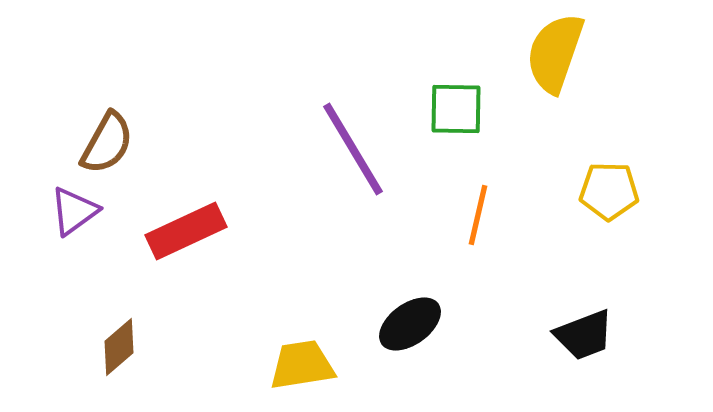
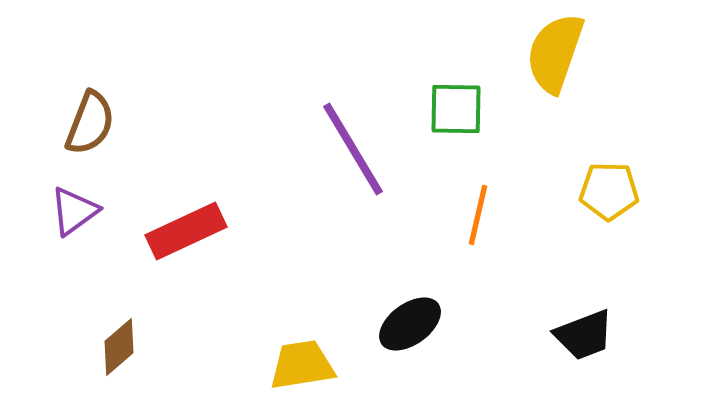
brown semicircle: moved 17 px left, 20 px up; rotated 8 degrees counterclockwise
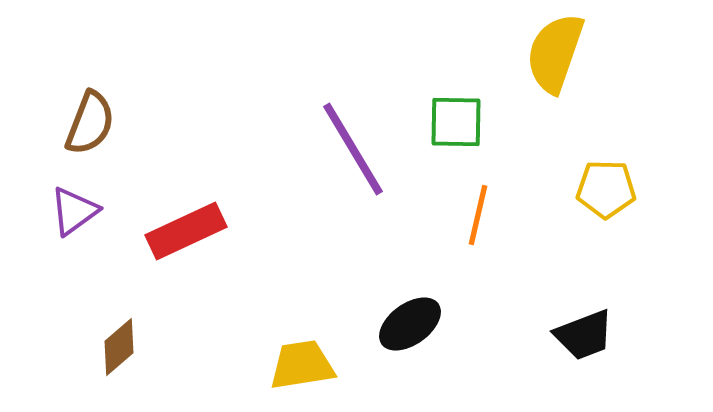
green square: moved 13 px down
yellow pentagon: moved 3 px left, 2 px up
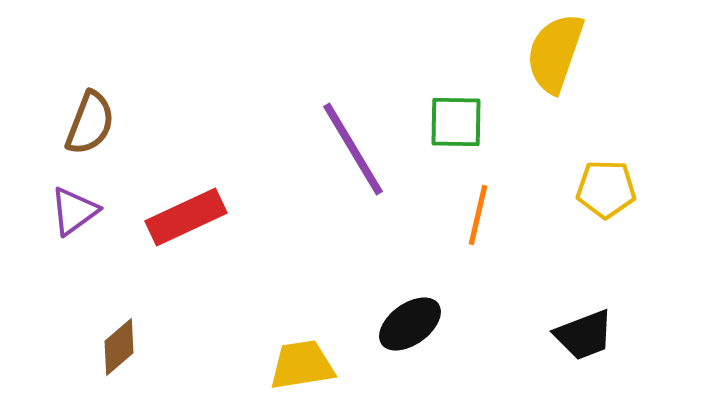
red rectangle: moved 14 px up
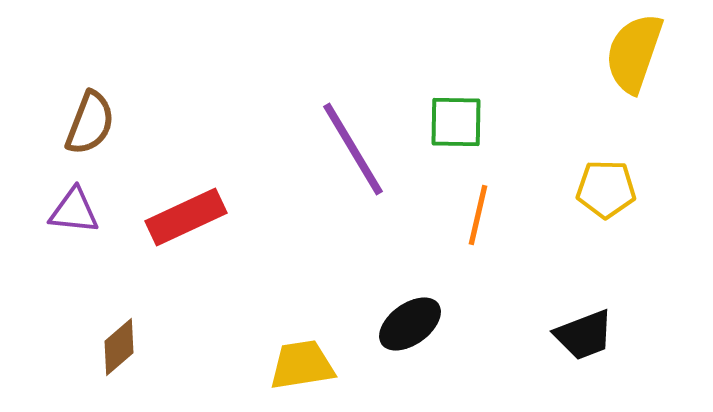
yellow semicircle: moved 79 px right
purple triangle: rotated 42 degrees clockwise
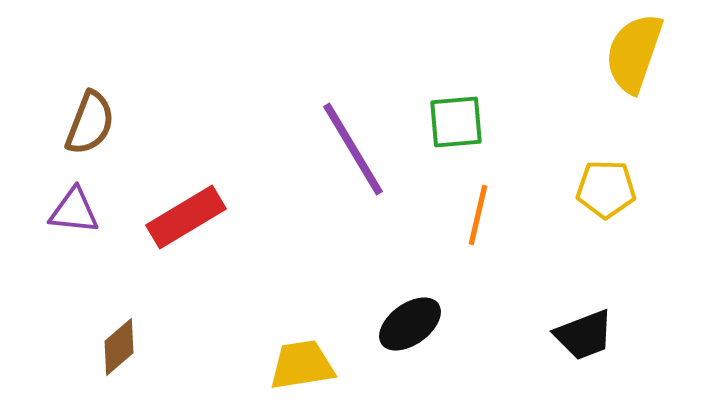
green square: rotated 6 degrees counterclockwise
red rectangle: rotated 6 degrees counterclockwise
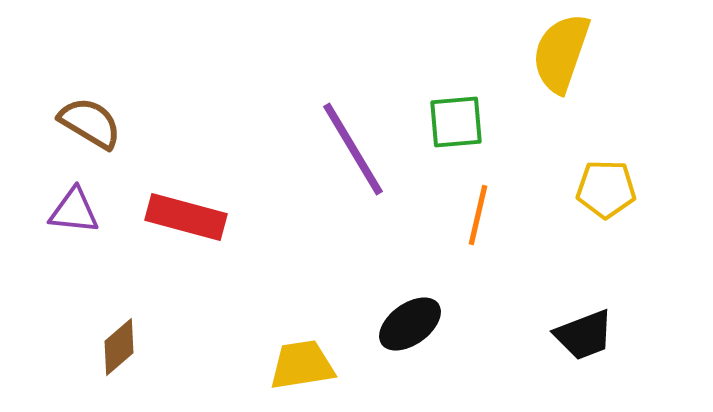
yellow semicircle: moved 73 px left
brown semicircle: rotated 80 degrees counterclockwise
red rectangle: rotated 46 degrees clockwise
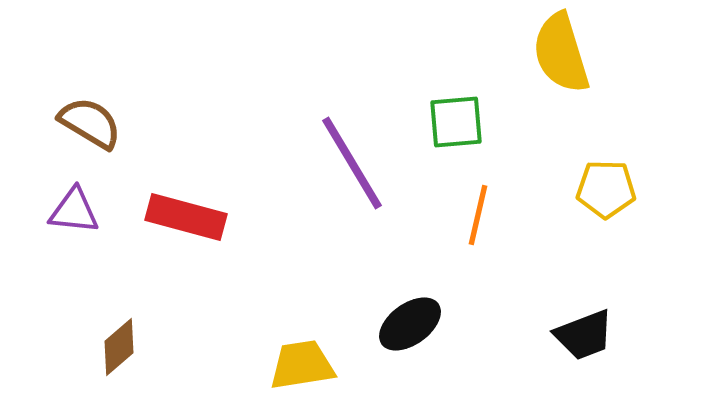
yellow semicircle: rotated 36 degrees counterclockwise
purple line: moved 1 px left, 14 px down
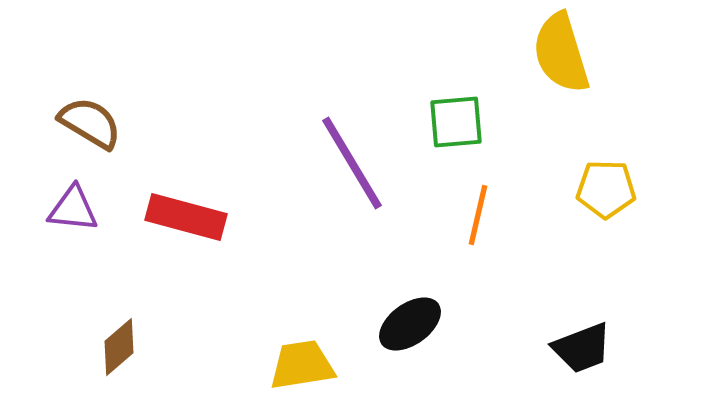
purple triangle: moved 1 px left, 2 px up
black trapezoid: moved 2 px left, 13 px down
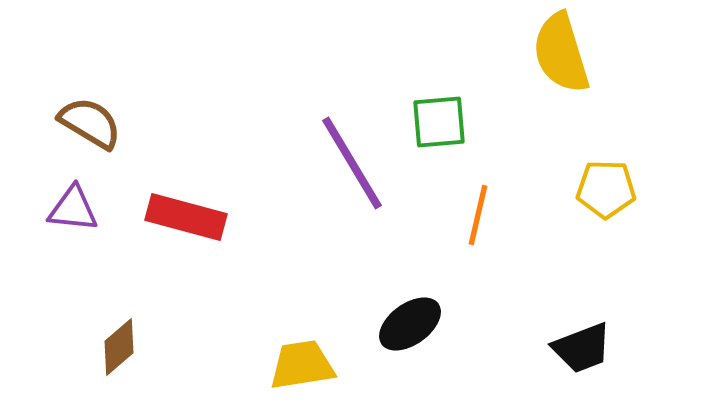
green square: moved 17 px left
